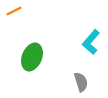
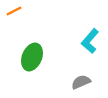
cyan L-shape: moved 1 px left, 1 px up
gray semicircle: rotated 96 degrees counterclockwise
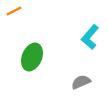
cyan L-shape: moved 4 px up
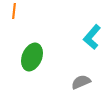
orange line: rotated 56 degrees counterclockwise
cyan L-shape: moved 2 px right
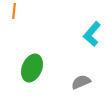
cyan L-shape: moved 3 px up
green ellipse: moved 11 px down
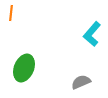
orange line: moved 3 px left, 2 px down
green ellipse: moved 8 px left
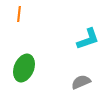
orange line: moved 8 px right, 1 px down
cyan L-shape: moved 4 px left, 5 px down; rotated 150 degrees counterclockwise
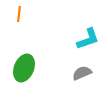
gray semicircle: moved 1 px right, 9 px up
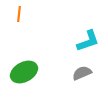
cyan L-shape: moved 2 px down
green ellipse: moved 4 px down; rotated 40 degrees clockwise
